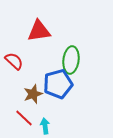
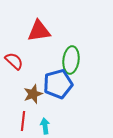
red line: moved 1 px left, 3 px down; rotated 54 degrees clockwise
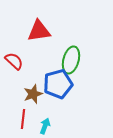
green ellipse: rotated 8 degrees clockwise
red line: moved 2 px up
cyan arrow: rotated 28 degrees clockwise
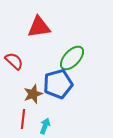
red triangle: moved 4 px up
green ellipse: moved 1 px right, 2 px up; rotated 28 degrees clockwise
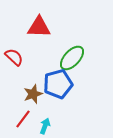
red triangle: rotated 10 degrees clockwise
red semicircle: moved 4 px up
red line: rotated 30 degrees clockwise
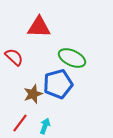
green ellipse: rotated 72 degrees clockwise
red line: moved 3 px left, 4 px down
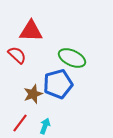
red triangle: moved 8 px left, 4 px down
red semicircle: moved 3 px right, 2 px up
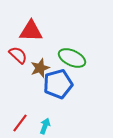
red semicircle: moved 1 px right
brown star: moved 7 px right, 26 px up
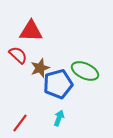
green ellipse: moved 13 px right, 13 px down
cyan arrow: moved 14 px right, 8 px up
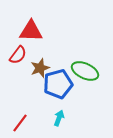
red semicircle: rotated 84 degrees clockwise
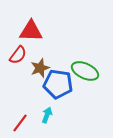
blue pentagon: rotated 24 degrees clockwise
cyan arrow: moved 12 px left, 3 px up
